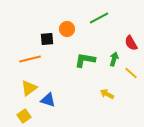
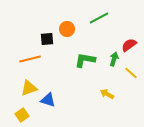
red semicircle: moved 2 px left, 2 px down; rotated 84 degrees clockwise
yellow triangle: rotated 18 degrees clockwise
yellow square: moved 2 px left, 1 px up
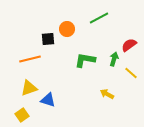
black square: moved 1 px right
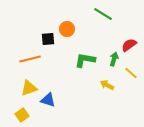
green line: moved 4 px right, 4 px up; rotated 60 degrees clockwise
yellow arrow: moved 9 px up
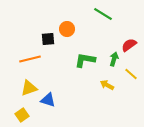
yellow line: moved 1 px down
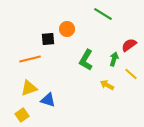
green L-shape: moved 1 px right; rotated 70 degrees counterclockwise
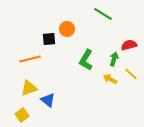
black square: moved 1 px right
red semicircle: rotated 21 degrees clockwise
yellow arrow: moved 3 px right, 6 px up
blue triangle: rotated 21 degrees clockwise
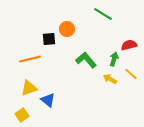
green L-shape: rotated 110 degrees clockwise
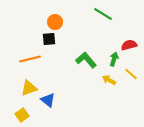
orange circle: moved 12 px left, 7 px up
yellow arrow: moved 1 px left, 1 px down
